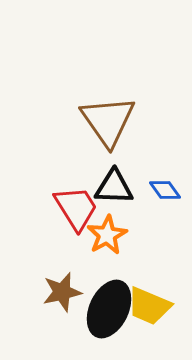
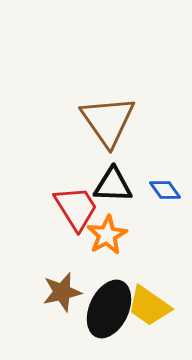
black triangle: moved 1 px left, 2 px up
yellow trapezoid: rotated 12 degrees clockwise
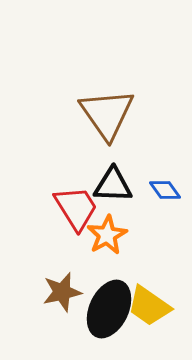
brown triangle: moved 1 px left, 7 px up
